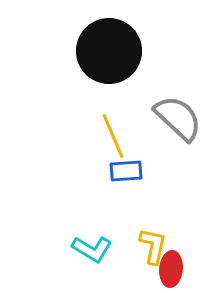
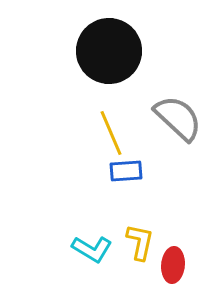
yellow line: moved 2 px left, 3 px up
yellow L-shape: moved 13 px left, 4 px up
red ellipse: moved 2 px right, 4 px up
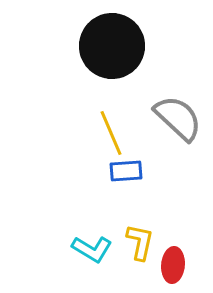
black circle: moved 3 px right, 5 px up
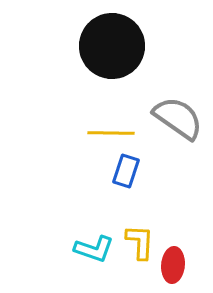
gray semicircle: rotated 8 degrees counterclockwise
yellow line: rotated 66 degrees counterclockwise
blue rectangle: rotated 68 degrees counterclockwise
yellow L-shape: rotated 9 degrees counterclockwise
cyan L-shape: moved 2 px right; rotated 12 degrees counterclockwise
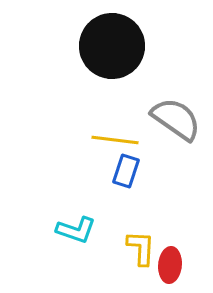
gray semicircle: moved 2 px left, 1 px down
yellow line: moved 4 px right, 7 px down; rotated 6 degrees clockwise
yellow L-shape: moved 1 px right, 6 px down
cyan L-shape: moved 18 px left, 19 px up
red ellipse: moved 3 px left
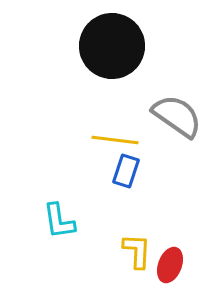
gray semicircle: moved 1 px right, 3 px up
cyan L-shape: moved 17 px left, 9 px up; rotated 63 degrees clockwise
yellow L-shape: moved 4 px left, 3 px down
red ellipse: rotated 16 degrees clockwise
